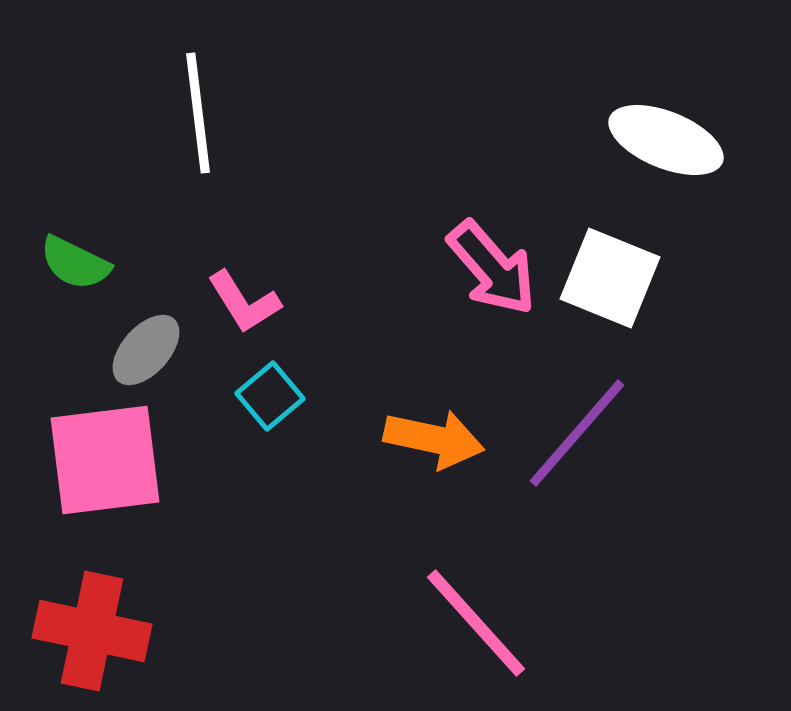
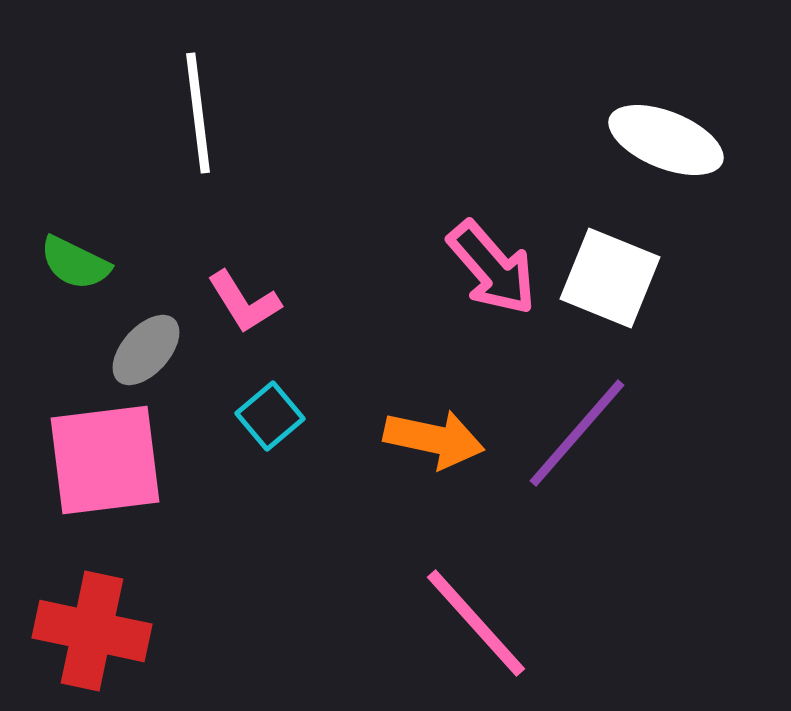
cyan square: moved 20 px down
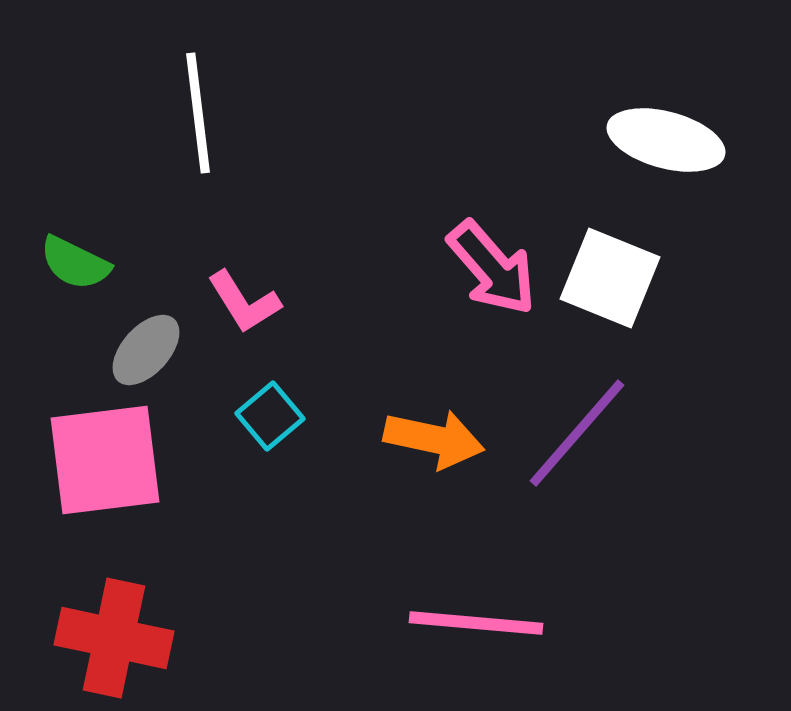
white ellipse: rotated 7 degrees counterclockwise
pink line: rotated 43 degrees counterclockwise
red cross: moved 22 px right, 7 px down
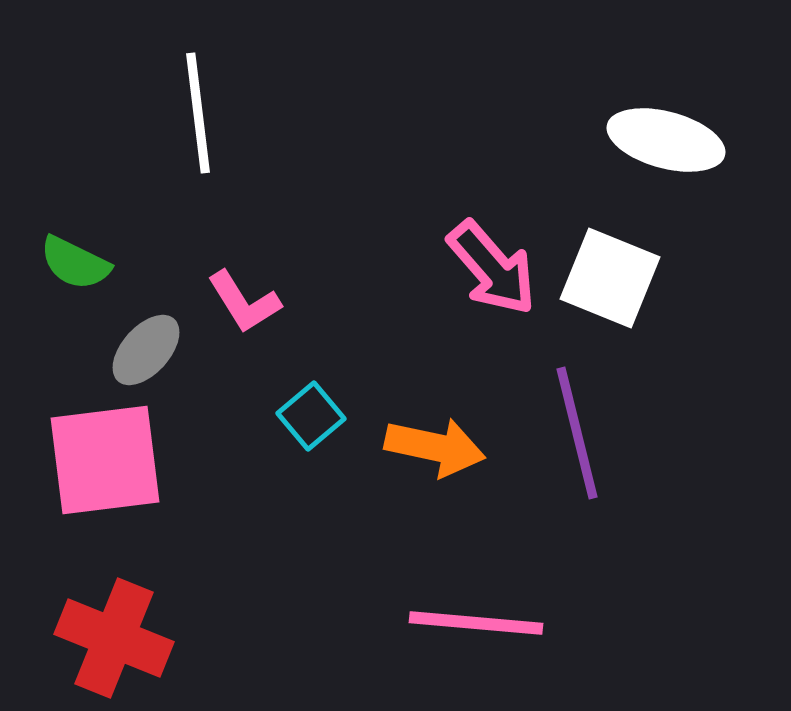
cyan square: moved 41 px right
purple line: rotated 55 degrees counterclockwise
orange arrow: moved 1 px right, 8 px down
red cross: rotated 10 degrees clockwise
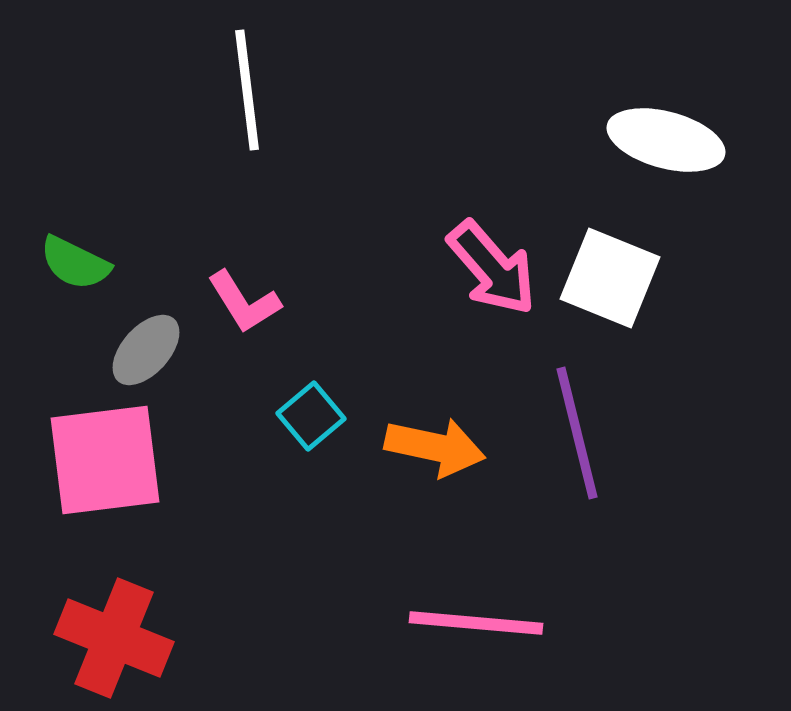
white line: moved 49 px right, 23 px up
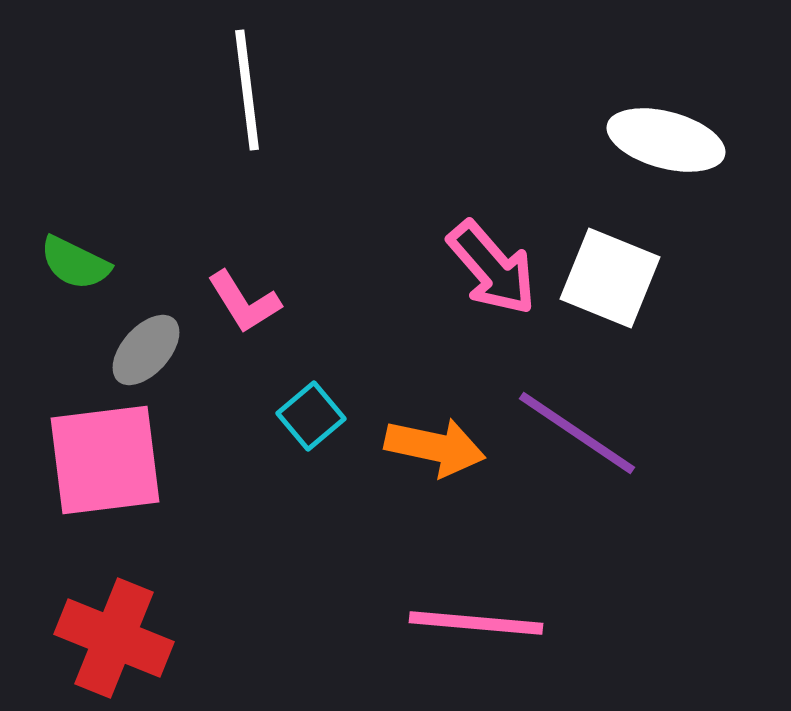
purple line: rotated 42 degrees counterclockwise
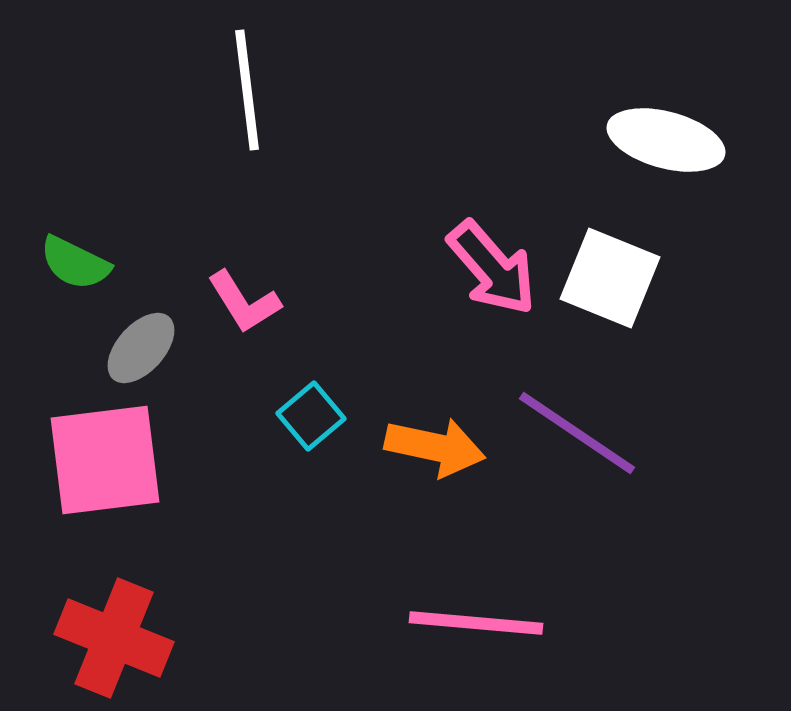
gray ellipse: moved 5 px left, 2 px up
